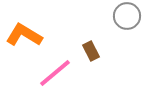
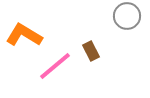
pink line: moved 7 px up
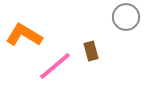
gray circle: moved 1 px left, 1 px down
brown rectangle: rotated 12 degrees clockwise
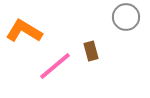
orange L-shape: moved 4 px up
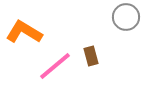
orange L-shape: moved 1 px down
brown rectangle: moved 5 px down
